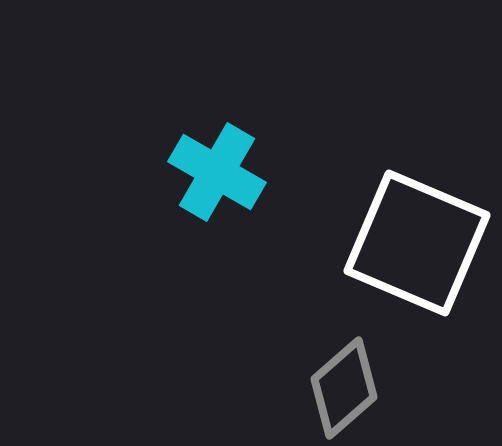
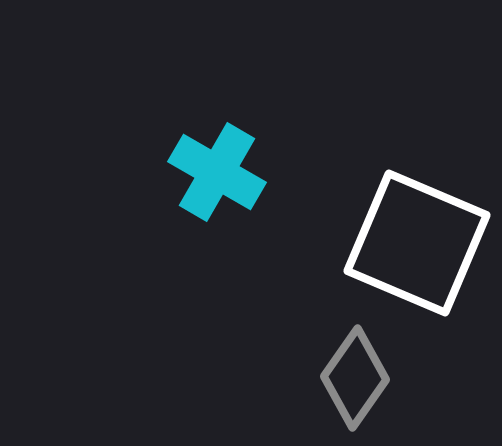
gray diamond: moved 11 px right, 10 px up; rotated 14 degrees counterclockwise
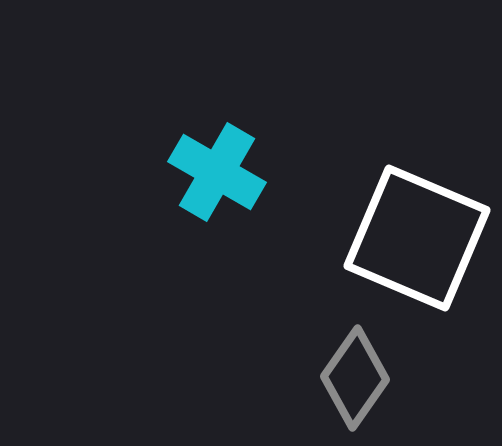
white square: moved 5 px up
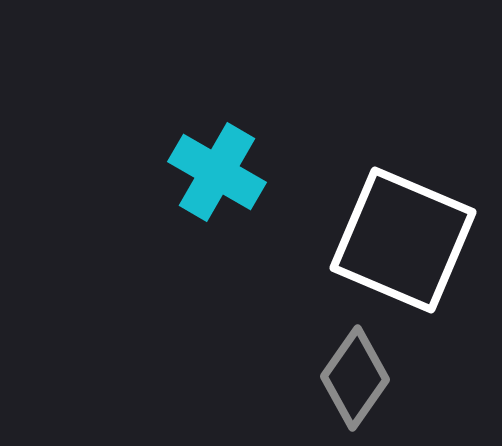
white square: moved 14 px left, 2 px down
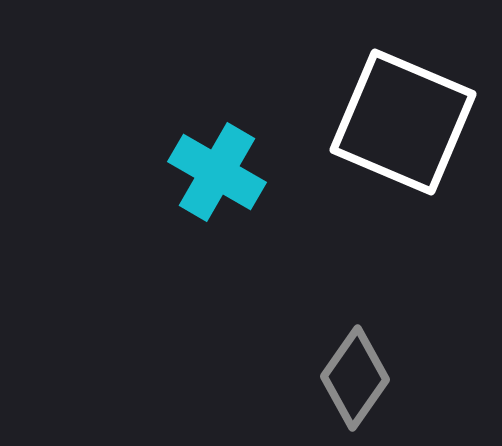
white square: moved 118 px up
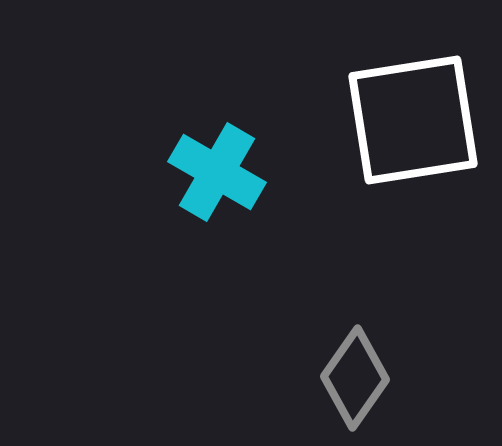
white square: moved 10 px right, 2 px up; rotated 32 degrees counterclockwise
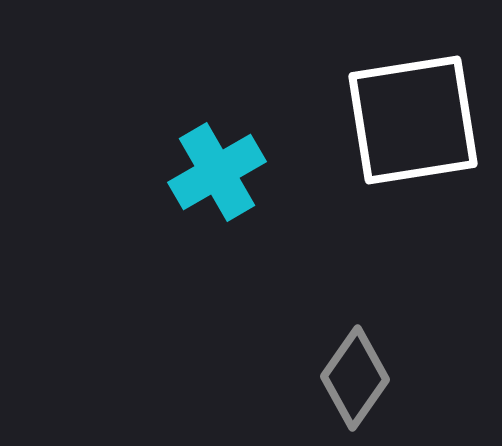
cyan cross: rotated 30 degrees clockwise
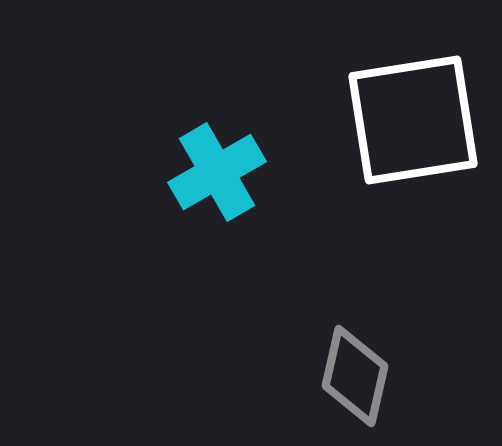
gray diamond: moved 2 px up; rotated 22 degrees counterclockwise
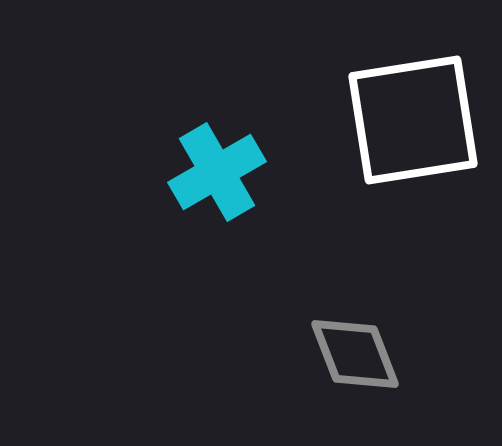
gray diamond: moved 22 px up; rotated 34 degrees counterclockwise
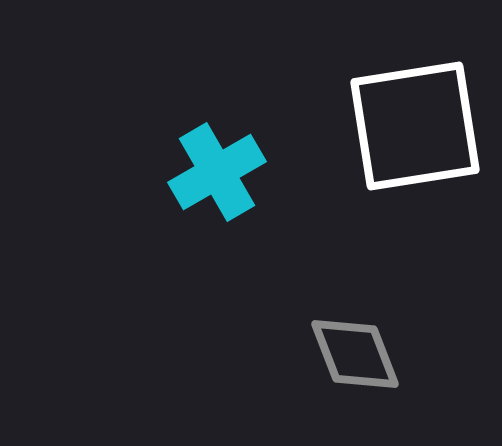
white square: moved 2 px right, 6 px down
